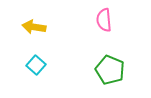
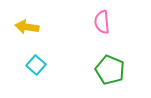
pink semicircle: moved 2 px left, 2 px down
yellow arrow: moved 7 px left
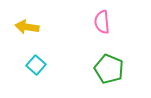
green pentagon: moved 1 px left, 1 px up
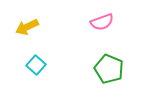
pink semicircle: rotated 105 degrees counterclockwise
yellow arrow: rotated 35 degrees counterclockwise
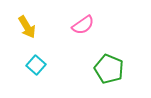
pink semicircle: moved 19 px left, 3 px down; rotated 15 degrees counterclockwise
yellow arrow: rotated 95 degrees counterclockwise
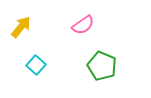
yellow arrow: moved 6 px left; rotated 110 degrees counterclockwise
green pentagon: moved 7 px left, 3 px up
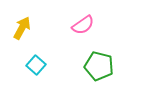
yellow arrow: moved 1 px right, 1 px down; rotated 10 degrees counterclockwise
green pentagon: moved 3 px left; rotated 8 degrees counterclockwise
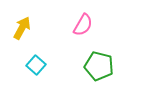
pink semicircle: rotated 25 degrees counterclockwise
